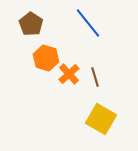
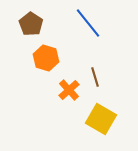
orange cross: moved 16 px down
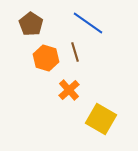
blue line: rotated 16 degrees counterclockwise
brown line: moved 20 px left, 25 px up
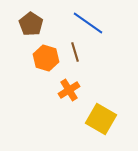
orange cross: rotated 10 degrees clockwise
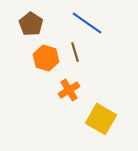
blue line: moved 1 px left
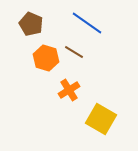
brown pentagon: rotated 10 degrees counterclockwise
brown line: moved 1 px left; rotated 42 degrees counterclockwise
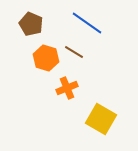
orange cross: moved 2 px left, 2 px up; rotated 10 degrees clockwise
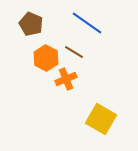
orange hexagon: rotated 10 degrees clockwise
orange cross: moved 1 px left, 9 px up
